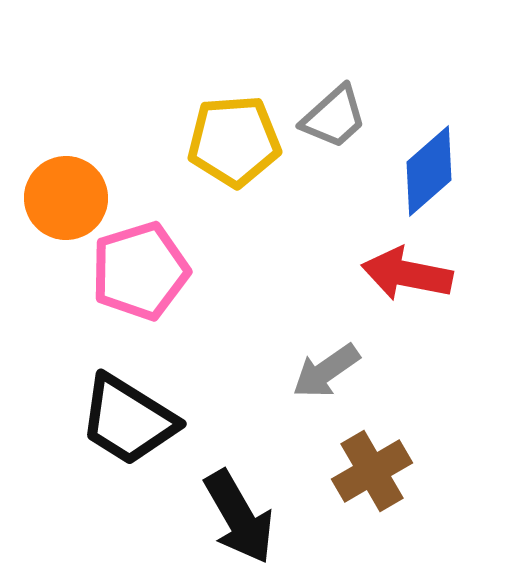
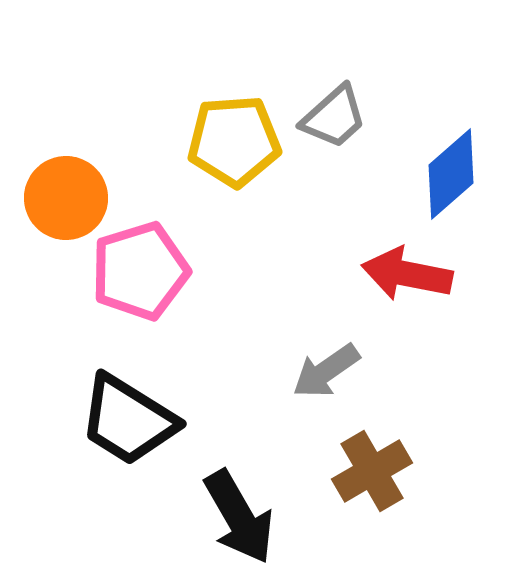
blue diamond: moved 22 px right, 3 px down
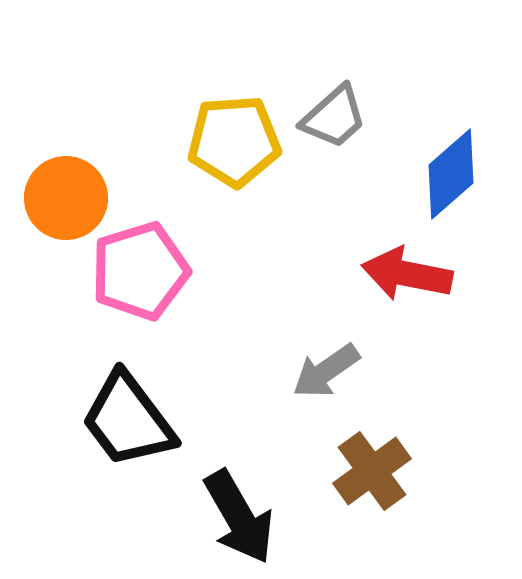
black trapezoid: rotated 21 degrees clockwise
brown cross: rotated 6 degrees counterclockwise
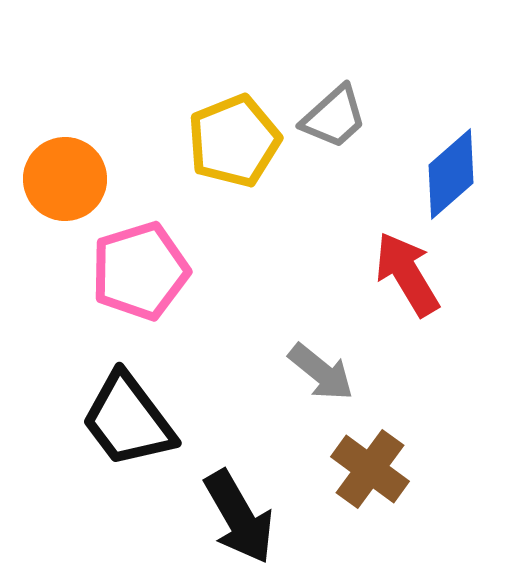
yellow pentagon: rotated 18 degrees counterclockwise
orange circle: moved 1 px left, 19 px up
red arrow: rotated 48 degrees clockwise
gray arrow: moved 5 px left, 1 px down; rotated 106 degrees counterclockwise
brown cross: moved 2 px left, 2 px up; rotated 18 degrees counterclockwise
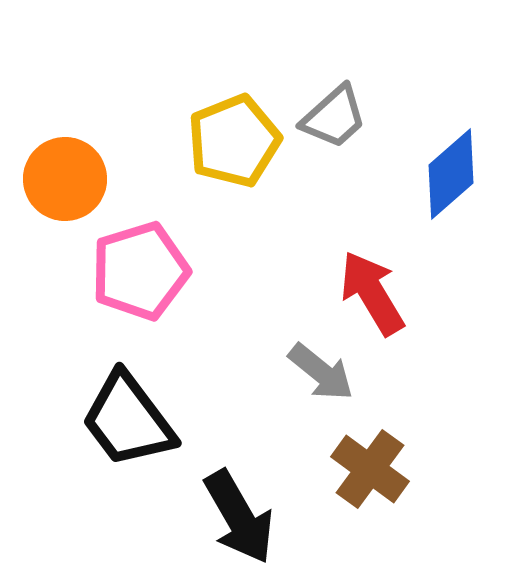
red arrow: moved 35 px left, 19 px down
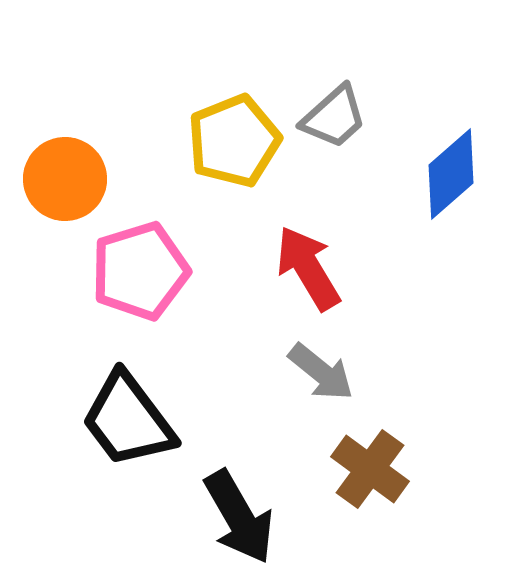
red arrow: moved 64 px left, 25 px up
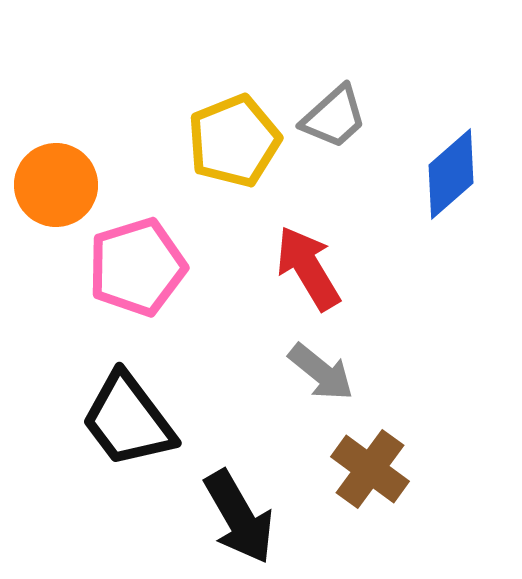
orange circle: moved 9 px left, 6 px down
pink pentagon: moved 3 px left, 4 px up
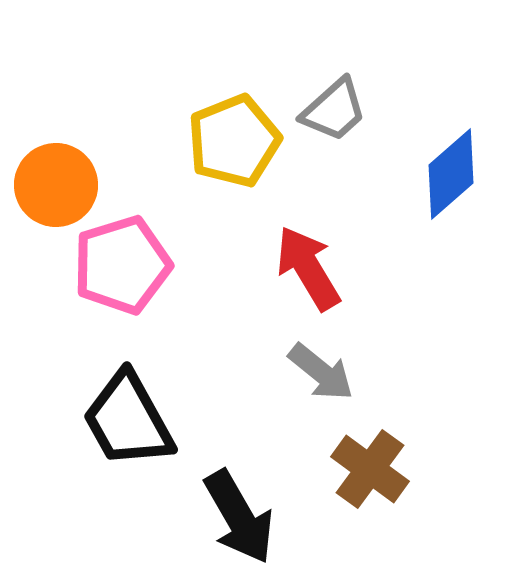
gray trapezoid: moved 7 px up
pink pentagon: moved 15 px left, 2 px up
black trapezoid: rotated 8 degrees clockwise
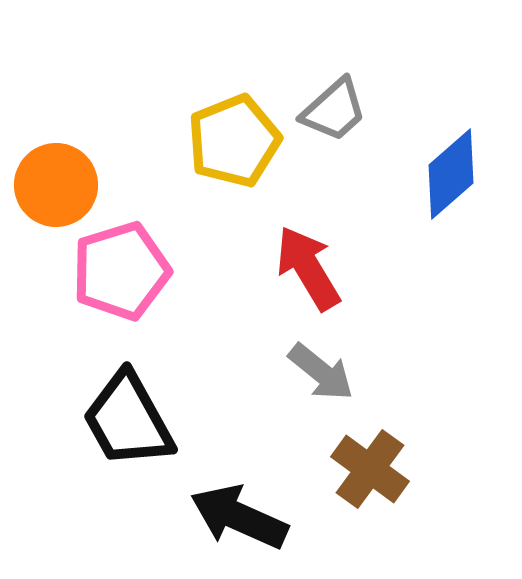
pink pentagon: moved 1 px left, 6 px down
black arrow: rotated 144 degrees clockwise
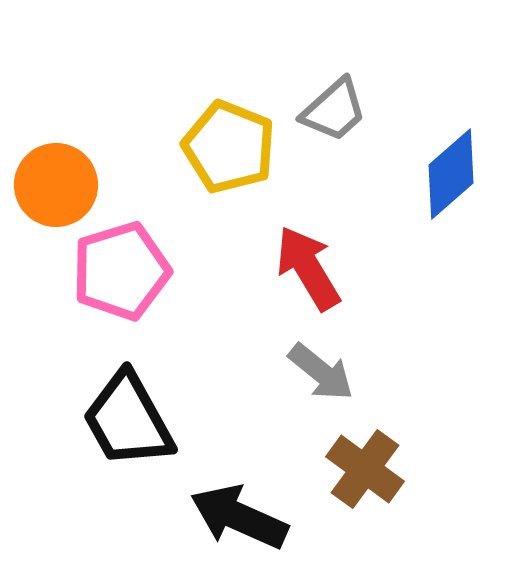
yellow pentagon: moved 5 px left, 6 px down; rotated 28 degrees counterclockwise
brown cross: moved 5 px left
